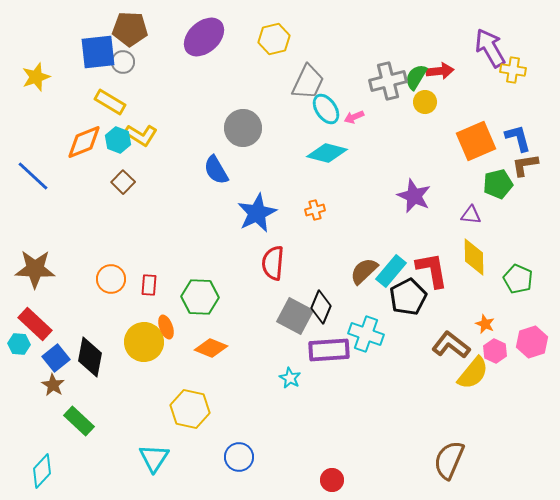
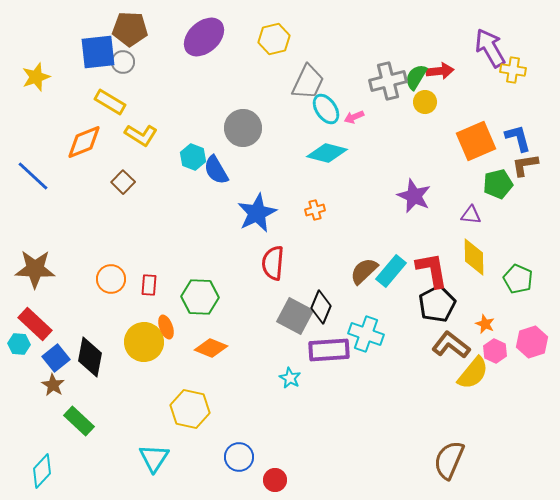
cyan hexagon at (118, 140): moved 75 px right, 17 px down
black pentagon at (408, 297): moved 29 px right, 7 px down
red circle at (332, 480): moved 57 px left
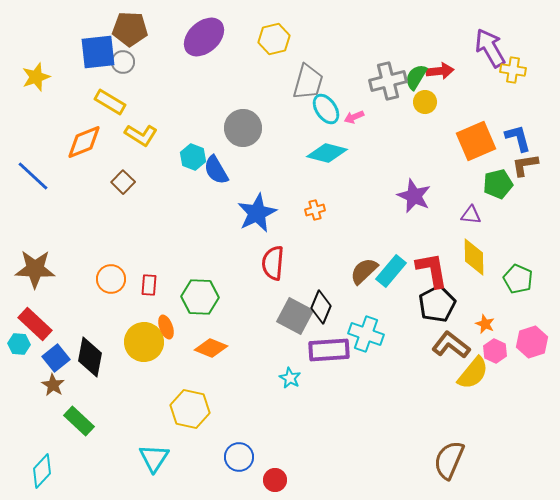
gray trapezoid at (308, 82): rotated 9 degrees counterclockwise
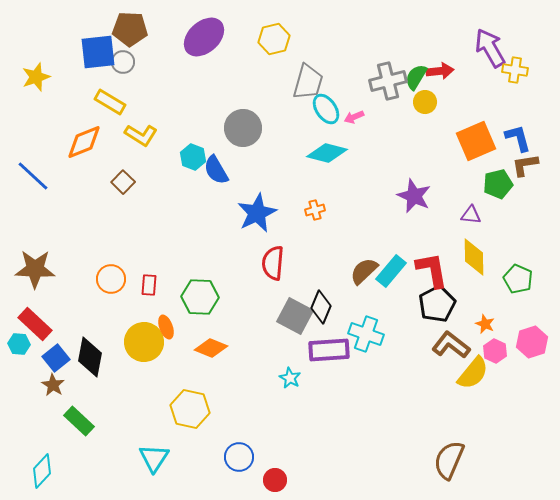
yellow cross at (513, 70): moved 2 px right
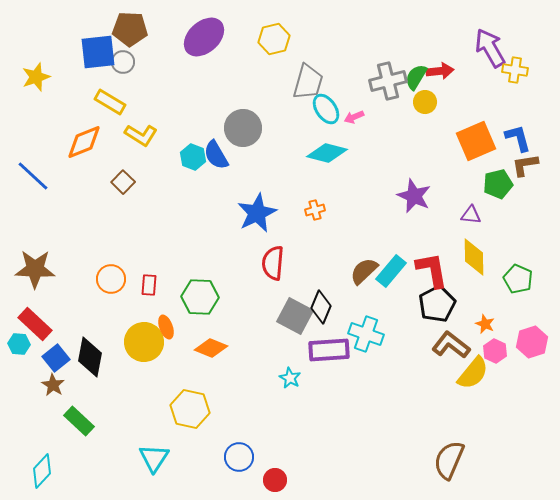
blue semicircle at (216, 170): moved 15 px up
